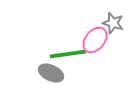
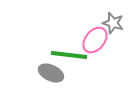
green line: moved 1 px right, 1 px down; rotated 15 degrees clockwise
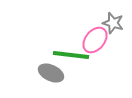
green line: moved 2 px right
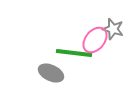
gray star: moved 6 px down
green line: moved 3 px right, 2 px up
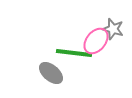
pink ellipse: moved 1 px right, 1 px down
gray ellipse: rotated 15 degrees clockwise
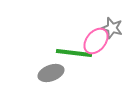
gray star: moved 1 px left, 1 px up
gray ellipse: rotated 60 degrees counterclockwise
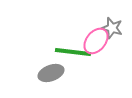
green line: moved 1 px left, 1 px up
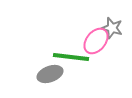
green line: moved 2 px left, 5 px down
gray ellipse: moved 1 px left, 1 px down
